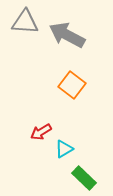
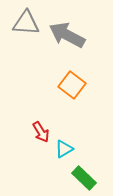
gray triangle: moved 1 px right, 1 px down
red arrow: rotated 90 degrees counterclockwise
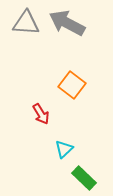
gray arrow: moved 12 px up
red arrow: moved 18 px up
cyan triangle: rotated 12 degrees counterclockwise
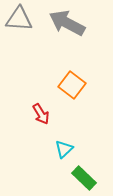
gray triangle: moved 7 px left, 4 px up
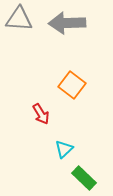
gray arrow: rotated 30 degrees counterclockwise
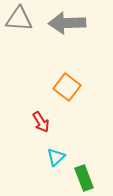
orange square: moved 5 px left, 2 px down
red arrow: moved 8 px down
cyan triangle: moved 8 px left, 8 px down
green rectangle: rotated 25 degrees clockwise
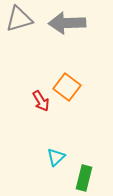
gray triangle: rotated 20 degrees counterclockwise
red arrow: moved 21 px up
green rectangle: rotated 35 degrees clockwise
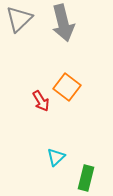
gray triangle: rotated 28 degrees counterclockwise
gray arrow: moved 4 px left; rotated 102 degrees counterclockwise
green rectangle: moved 2 px right
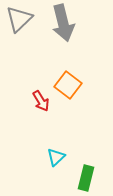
orange square: moved 1 px right, 2 px up
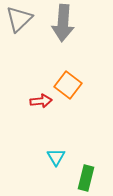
gray arrow: rotated 18 degrees clockwise
red arrow: rotated 65 degrees counterclockwise
cyan triangle: rotated 18 degrees counterclockwise
